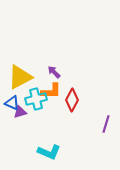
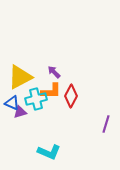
red diamond: moved 1 px left, 4 px up
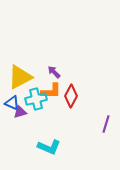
cyan L-shape: moved 5 px up
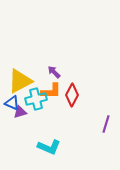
yellow triangle: moved 4 px down
red diamond: moved 1 px right, 1 px up
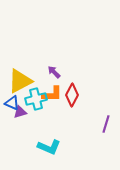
orange L-shape: moved 1 px right, 3 px down
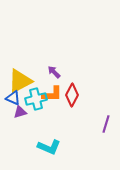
blue triangle: moved 1 px right, 5 px up
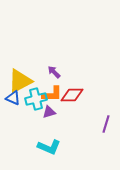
red diamond: rotated 60 degrees clockwise
purple triangle: moved 29 px right
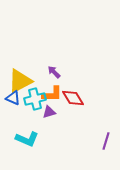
red diamond: moved 1 px right, 3 px down; rotated 60 degrees clockwise
cyan cross: moved 1 px left
purple line: moved 17 px down
cyan L-shape: moved 22 px left, 8 px up
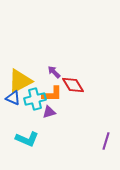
red diamond: moved 13 px up
